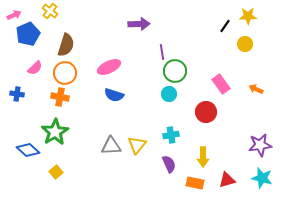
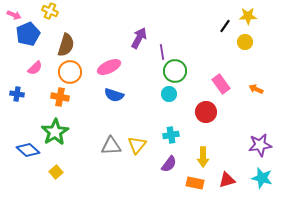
yellow cross: rotated 14 degrees counterclockwise
pink arrow: rotated 48 degrees clockwise
purple arrow: moved 14 px down; rotated 60 degrees counterclockwise
yellow circle: moved 2 px up
orange circle: moved 5 px right, 1 px up
purple semicircle: rotated 60 degrees clockwise
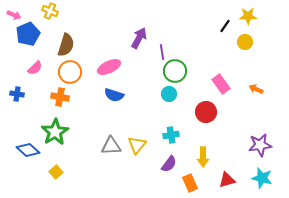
orange rectangle: moved 5 px left; rotated 54 degrees clockwise
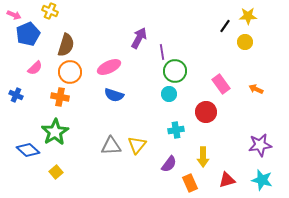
blue cross: moved 1 px left, 1 px down; rotated 16 degrees clockwise
cyan cross: moved 5 px right, 5 px up
cyan star: moved 2 px down
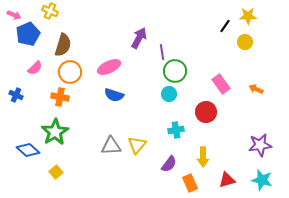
brown semicircle: moved 3 px left
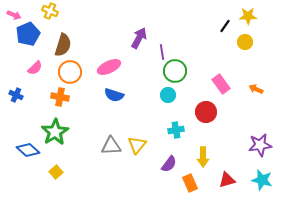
cyan circle: moved 1 px left, 1 px down
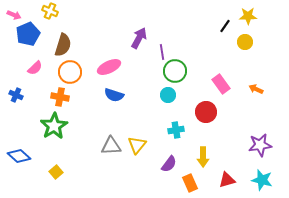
green star: moved 1 px left, 6 px up
blue diamond: moved 9 px left, 6 px down
